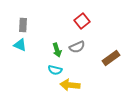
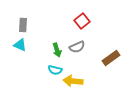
yellow arrow: moved 3 px right, 4 px up
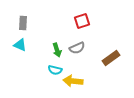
red square: rotated 21 degrees clockwise
gray rectangle: moved 2 px up
gray semicircle: moved 1 px down
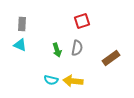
gray rectangle: moved 1 px left, 1 px down
gray semicircle: rotated 56 degrees counterclockwise
cyan semicircle: moved 4 px left, 10 px down
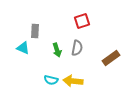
gray rectangle: moved 13 px right, 7 px down
cyan triangle: moved 3 px right, 3 px down
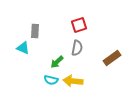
red square: moved 3 px left, 4 px down
green arrow: moved 12 px down; rotated 64 degrees clockwise
brown rectangle: moved 1 px right
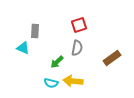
cyan semicircle: moved 3 px down
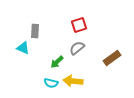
gray semicircle: rotated 140 degrees counterclockwise
